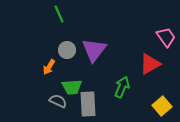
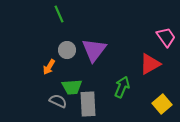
yellow square: moved 2 px up
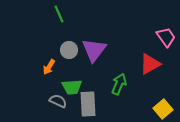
gray circle: moved 2 px right
green arrow: moved 3 px left, 3 px up
yellow square: moved 1 px right, 5 px down
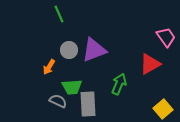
purple triangle: rotated 32 degrees clockwise
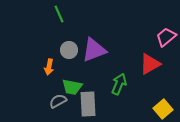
pink trapezoid: rotated 95 degrees counterclockwise
orange arrow: rotated 21 degrees counterclockwise
green trapezoid: rotated 15 degrees clockwise
gray semicircle: rotated 54 degrees counterclockwise
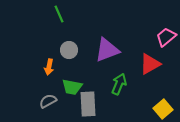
purple triangle: moved 13 px right
gray semicircle: moved 10 px left
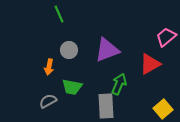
gray rectangle: moved 18 px right, 2 px down
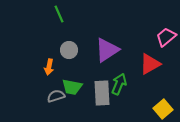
purple triangle: rotated 12 degrees counterclockwise
gray semicircle: moved 8 px right, 5 px up; rotated 12 degrees clockwise
gray rectangle: moved 4 px left, 13 px up
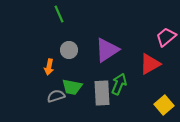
yellow square: moved 1 px right, 4 px up
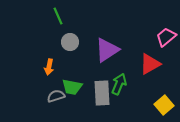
green line: moved 1 px left, 2 px down
gray circle: moved 1 px right, 8 px up
